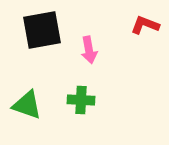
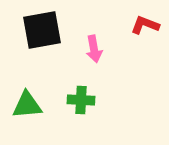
pink arrow: moved 5 px right, 1 px up
green triangle: rotated 24 degrees counterclockwise
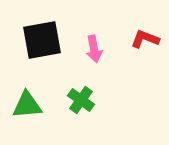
red L-shape: moved 14 px down
black square: moved 10 px down
green cross: rotated 32 degrees clockwise
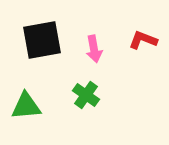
red L-shape: moved 2 px left, 1 px down
green cross: moved 5 px right, 5 px up
green triangle: moved 1 px left, 1 px down
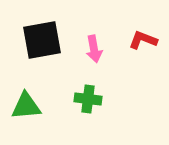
green cross: moved 2 px right, 4 px down; rotated 28 degrees counterclockwise
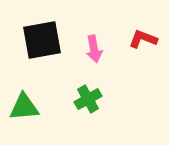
red L-shape: moved 1 px up
green cross: rotated 36 degrees counterclockwise
green triangle: moved 2 px left, 1 px down
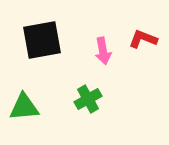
pink arrow: moved 9 px right, 2 px down
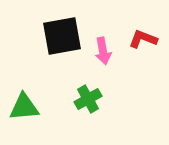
black square: moved 20 px right, 4 px up
